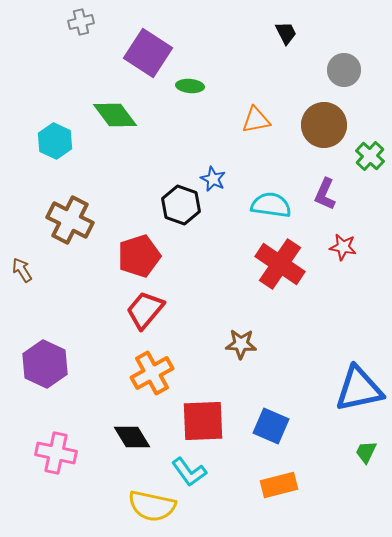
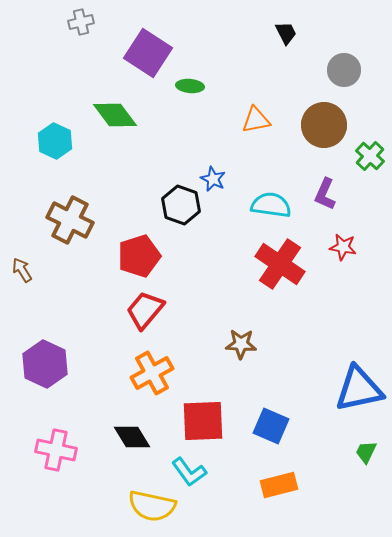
pink cross: moved 3 px up
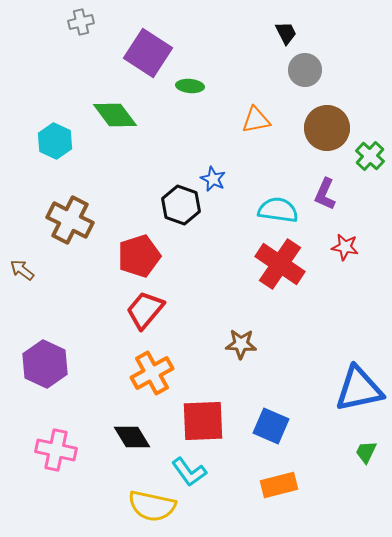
gray circle: moved 39 px left
brown circle: moved 3 px right, 3 px down
cyan semicircle: moved 7 px right, 5 px down
red star: moved 2 px right
brown arrow: rotated 20 degrees counterclockwise
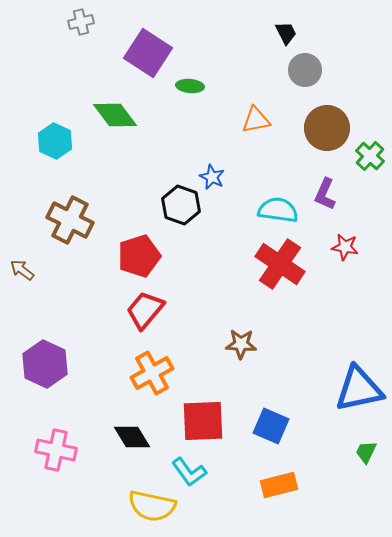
blue star: moved 1 px left, 2 px up
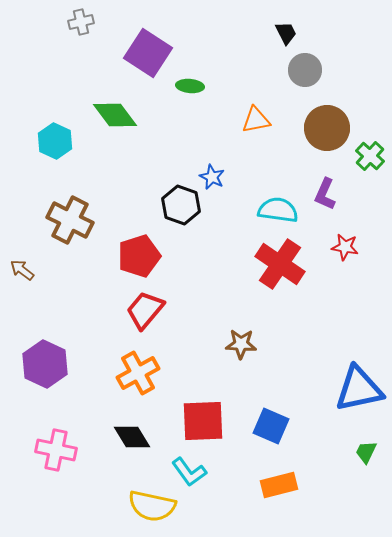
orange cross: moved 14 px left
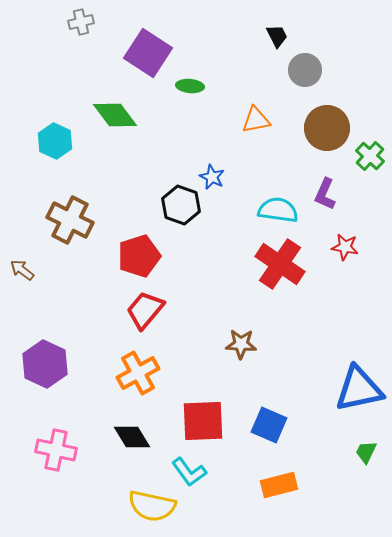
black trapezoid: moved 9 px left, 3 px down
blue square: moved 2 px left, 1 px up
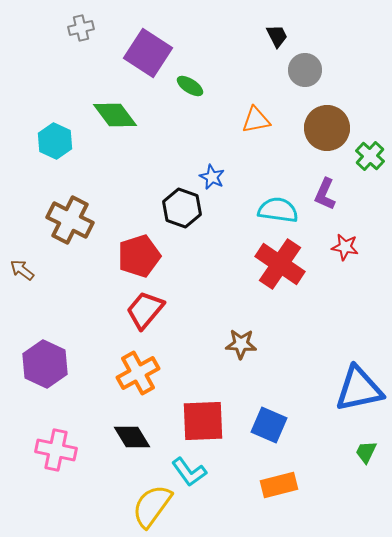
gray cross: moved 6 px down
green ellipse: rotated 28 degrees clockwise
black hexagon: moved 1 px right, 3 px down
yellow semicircle: rotated 114 degrees clockwise
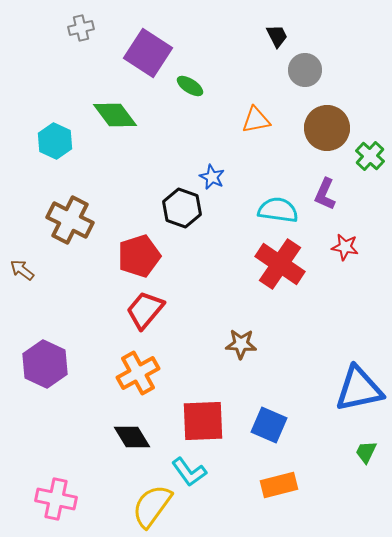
pink cross: moved 49 px down
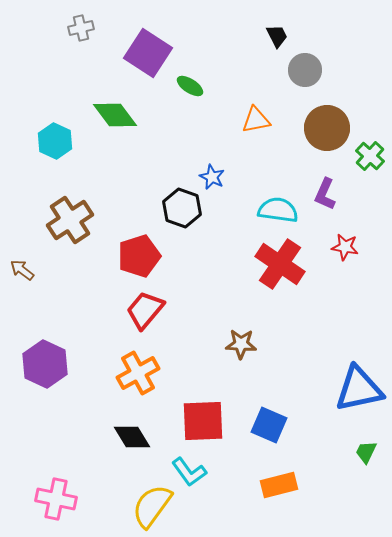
brown cross: rotated 30 degrees clockwise
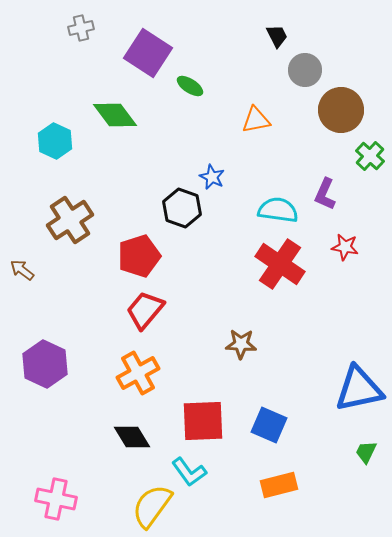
brown circle: moved 14 px right, 18 px up
